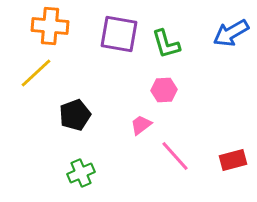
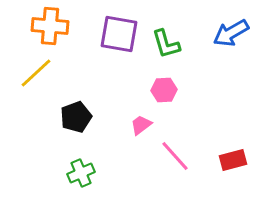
black pentagon: moved 1 px right, 2 px down
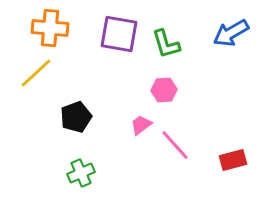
orange cross: moved 2 px down
pink line: moved 11 px up
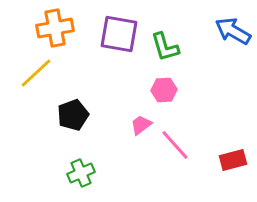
orange cross: moved 5 px right; rotated 15 degrees counterclockwise
blue arrow: moved 2 px right, 2 px up; rotated 60 degrees clockwise
green L-shape: moved 1 px left, 3 px down
black pentagon: moved 3 px left, 2 px up
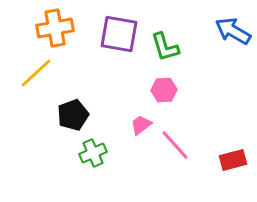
green cross: moved 12 px right, 20 px up
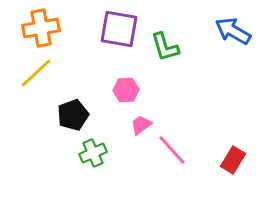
orange cross: moved 14 px left
purple square: moved 5 px up
pink hexagon: moved 38 px left
pink line: moved 3 px left, 5 px down
red rectangle: rotated 44 degrees counterclockwise
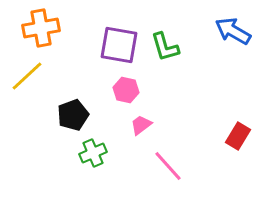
purple square: moved 16 px down
yellow line: moved 9 px left, 3 px down
pink hexagon: rotated 15 degrees clockwise
pink line: moved 4 px left, 16 px down
red rectangle: moved 5 px right, 24 px up
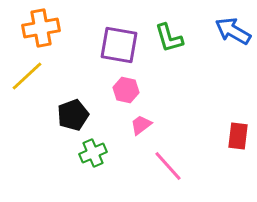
green L-shape: moved 4 px right, 9 px up
red rectangle: rotated 24 degrees counterclockwise
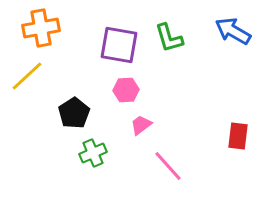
pink hexagon: rotated 15 degrees counterclockwise
black pentagon: moved 1 px right, 2 px up; rotated 12 degrees counterclockwise
